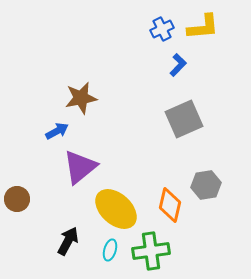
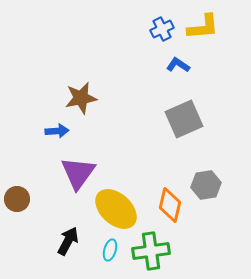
blue L-shape: rotated 100 degrees counterclockwise
blue arrow: rotated 25 degrees clockwise
purple triangle: moved 2 px left, 6 px down; rotated 15 degrees counterclockwise
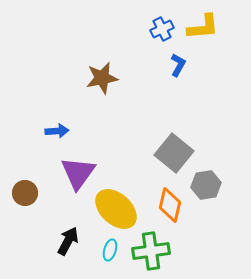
blue L-shape: rotated 85 degrees clockwise
brown star: moved 21 px right, 20 px up
gray square: moved 10 px left, 34 px down; rotated 27 degrees counterclockwise
brown circle: moved 8 px right, 6 px up
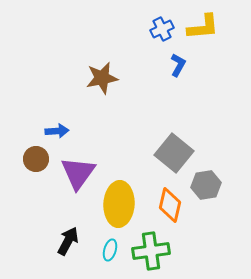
brown circle: moved 11 px right, 34 px up
yellow ellipse: moved 3 px right, 5 px up; rotated 51 degrees clockwise
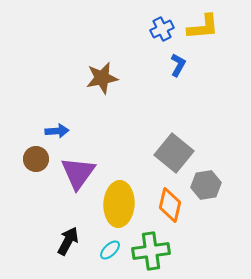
cyan ellipse: rotated 30 degrees clockwise
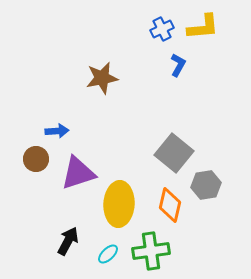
purple triangle: rotated 36 degrees clockwise
cyan ellipse: moved 2 px left, 4 px down
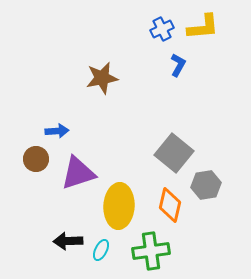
yellow ellipse: moved 2 px down
black arrow: rotated 120 degrees counterclockwise
cyan ellipse: moved 7 px left, 4 px up; rotated 20 degrees counterclockwise
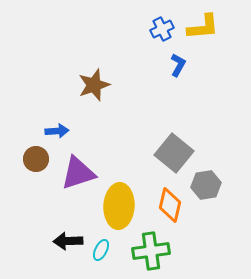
brown star: moved 8 px left, 7 px down; rotated 8 degrees counterclockwise
